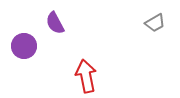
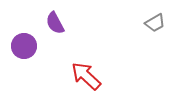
red arrow: rotated 36 degrees counterclockwise
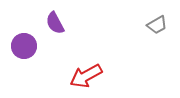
gray trapezoid: moved 2 px right, 2 px down
red arrow: rotated 72 degrees counterclockwise
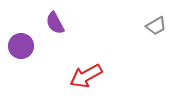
gray trapezoid: moved 1 px left, 1 px down
purple circle: moved 3 px left
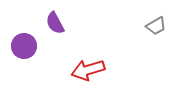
purple circle: moved 3 px right
red arrow: moved 2 px right, 6 px up; rotated 12 degrees clockwise
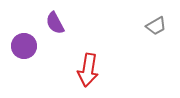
red arrow: rotated 64 degrees counterclockwise
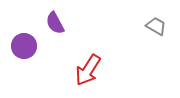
gray trapezoid: rotated 120 degrees counterclockwise
red arrow: rotated 24 degrees clockwise
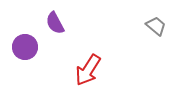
gray trapezoid: rotated 10 degrees clockwise
purple circle: moved 1 px right, 1 px down
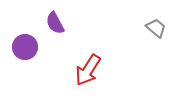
gray trapezoid: moved 2 px down
